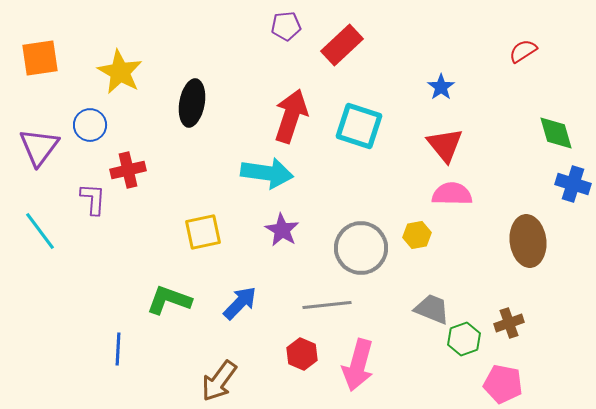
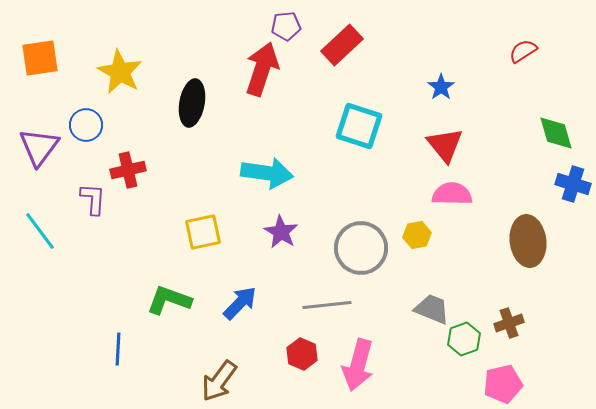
red arrow: moved 29 px left, 47 px up
blue circle: moved 4 px left
purple star: moved 1 px left, 2 px down
pink pentagon: rotated 24 degrees counterclockwise
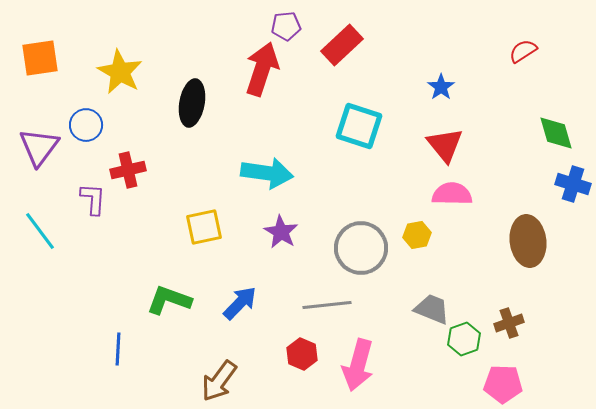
yellow square: moved 1 px right, 5 px up
pink pentagon: rotated 15 degrees clockwise
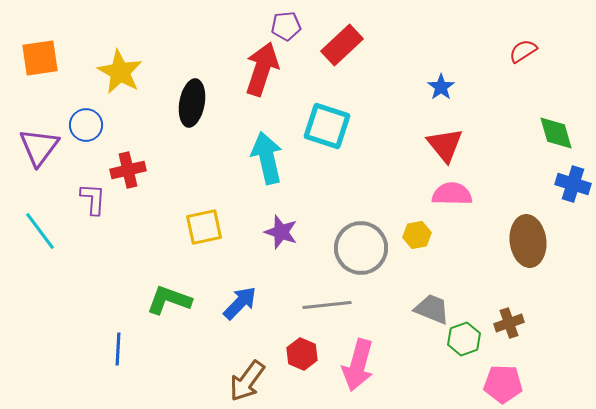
cyan square: moved 32 px left
cyan arrow: moved 15 px up; rotated 111 degrees counterclockwise
purple star: rotated 12 degrees counterclockwise
brown arrow: moved 28 px right
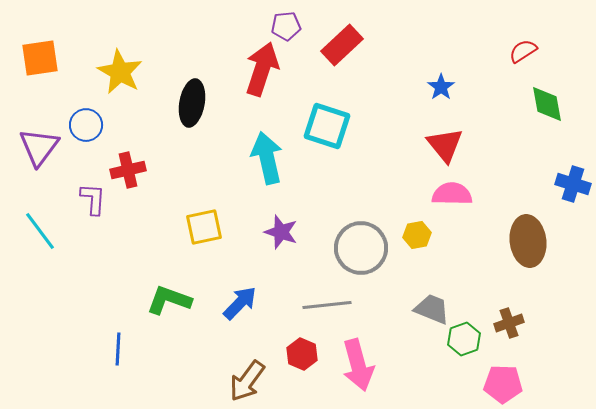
green diamond: moved 9 px left, 29 px up; rotated 6 degrees clockwise
pink arrow: rotated 30 degrees counterclockwise
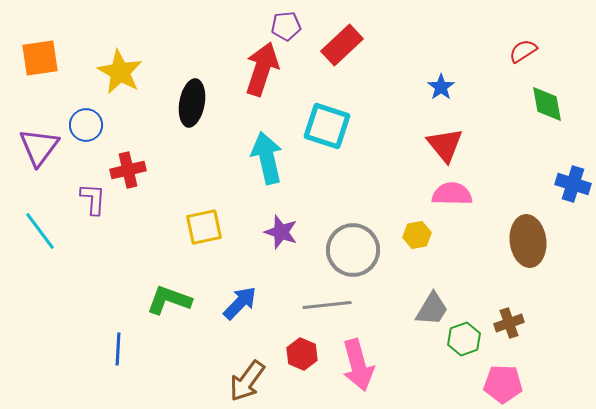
gray circle: moved 8 px left, 2 px down
gray trapezoid: rotated 99 degrees clockwise
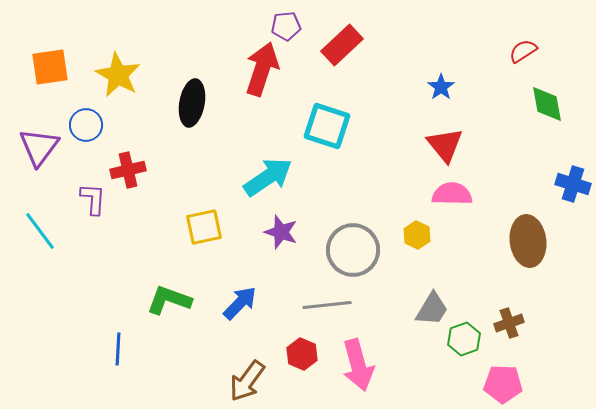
orange square: moved 10 px right, 9 px down
yellow star: moved 2 px left, 3 px down
cyan arrow: moved 1 px right, 19 px down; rotated 69 degrees clockwise
yellow hexagon: rotated 24 degrees counterclockwise
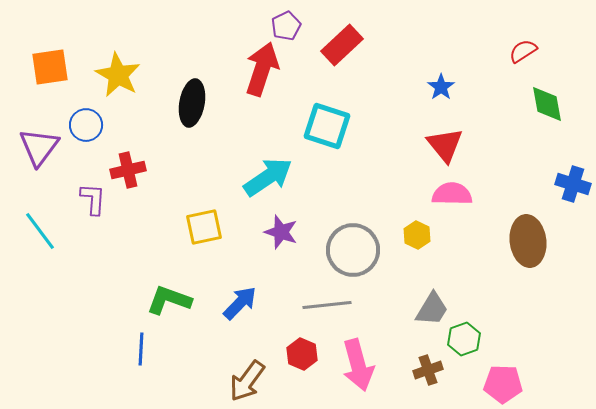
purple pentagon: rotated 20 degrees counterclockwise
brown cross: moved 81 px left, 47 px down
blue line: moved 23 px right
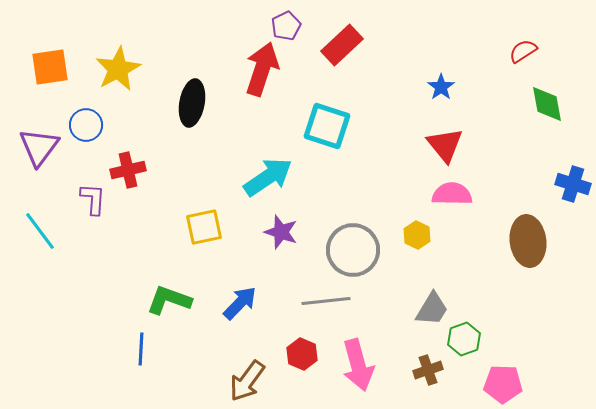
yellow star: moved 6 px up; rotated 15 degrees clockwise
gray line: moved 1 px left, 4 px up
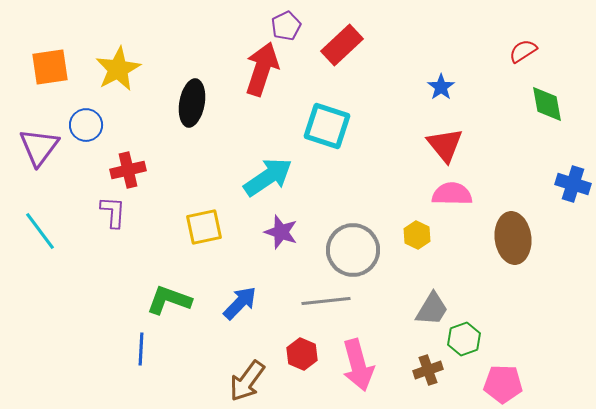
purple L-shape: moved 20 px right, 13 px down
brown ellipse: moved 15 px left, 3 px up
